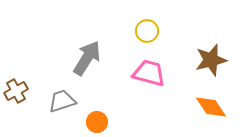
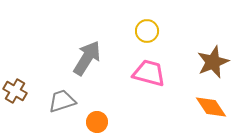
brown star: moved 2 px right, 2 px down; rotated 8 degrees counterclockwise
brown cross: moved 1 px left; rotated 30 degrees counterclockwise
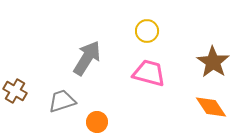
brown star: rotated 16 degrees counterclockwise
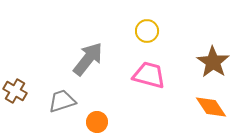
gray arrow: moved 1 px right, 1 px down; rotated 6 degrees clockwise
pink trapezoid: moved 2 px down
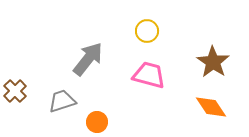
brown cross: rotated 15 degrees clockwise
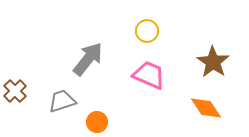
pink trapezoid: rotated 8 degrees clockwise
orange diamond: moved 5 px left, 1 px down
